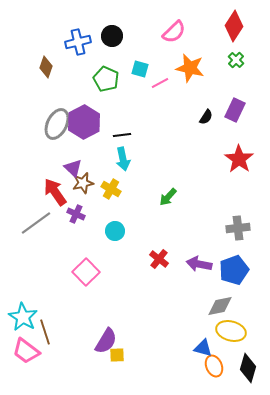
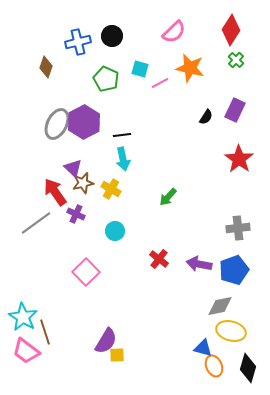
red diamond: moved 3 px left, 4 px down
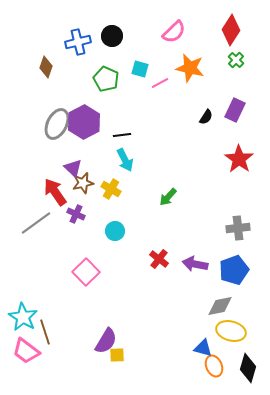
cyan arrow: moved 2 px right, 1 px down; rotated 15 degrees counterclockwise
purple arrow: moved 4 px left
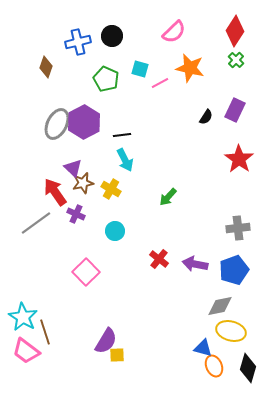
red diamond: moved 4 px right, 1 px down
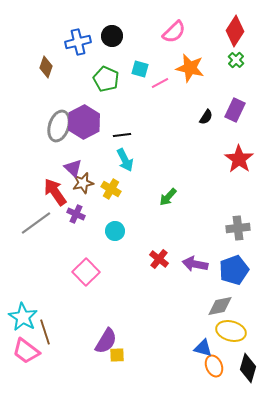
gray ellipse: moved 2 px right, 2 px down; rotated 8 degrees counterclockwise
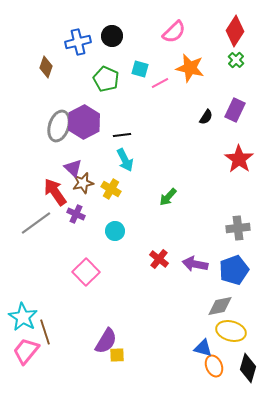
pink trapezoid: rotated 92 degrees clockwise
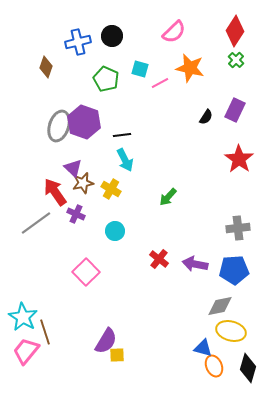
purple hexagon: rotated 12 degrees counterclockwise
blue pentagon: rotated 16 degrees clockwise
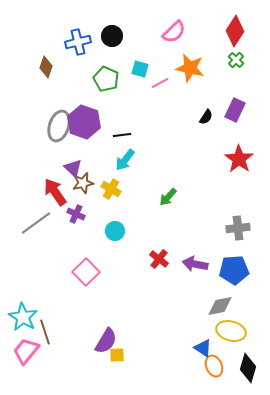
cyan arrow: rotated 65 degrees clockwise
blue triangle: rotated 18 degrees clockwise
